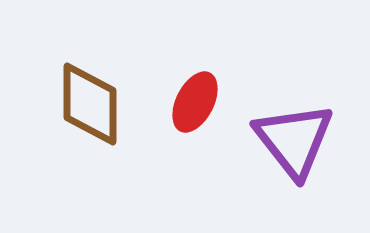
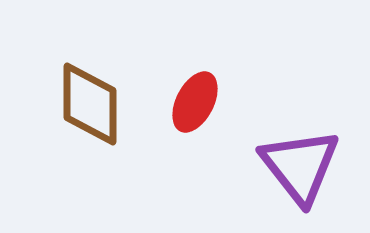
purple triangle: moved 6 px right, 26 px down
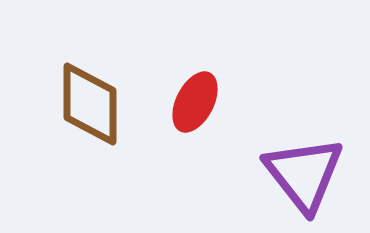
purple triangle: moved 4 px right, 8 px down
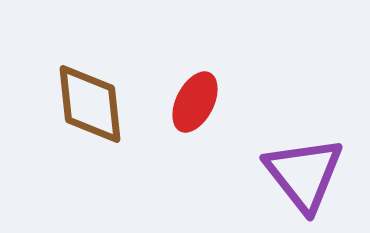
brown diamond: rotated 6 degrees counterclockwise
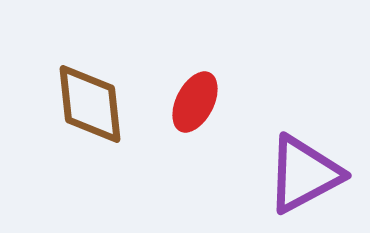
purple triangle: rotated 40 degrees clockwise
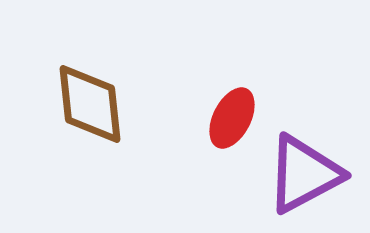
red ellipse: moved 37 px right, 16 px down
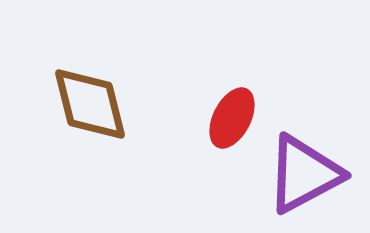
brown diamond: rotated 8 degrees counterclockwise
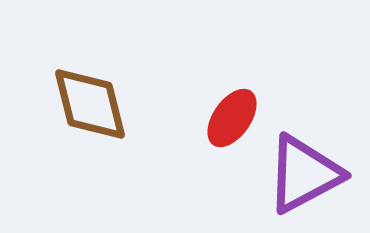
red ellipse: rotated 8 degrees clockwise
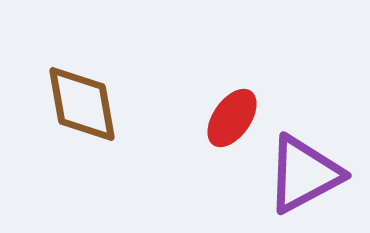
brown diamond: moved 8 px left; rotated 4 degrees clockwise
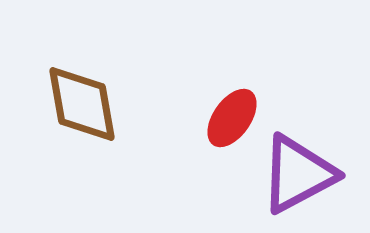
purple triangle: moved 6 px left
